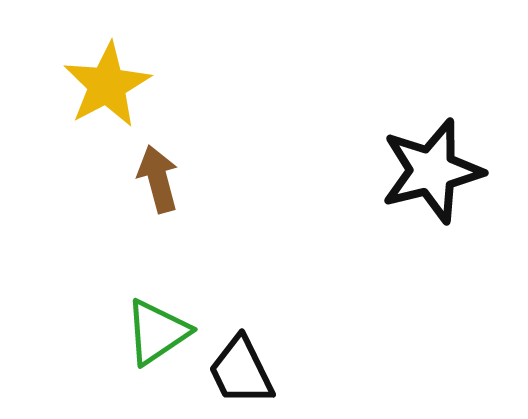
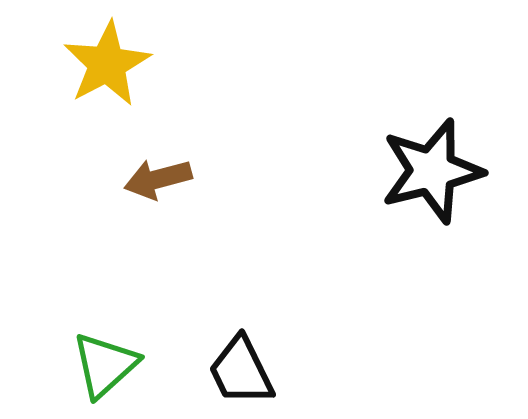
yellow star: moved 21 px up
brown arrow: rotated 90 degrees counterclockwise
green triangle: moved 52 px left, 33 px down; rotated 8 degrees counterclockwise
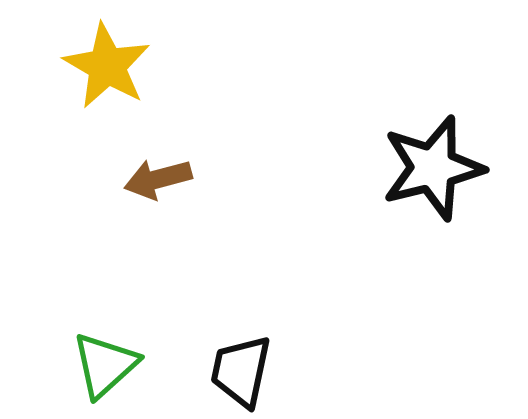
yellow star: moved 2 px down; rotated 14 degrees counterclockwise
black star: moved 1 px right, 3 px up
black trapezoid: rotated 38 degrees clockwise
